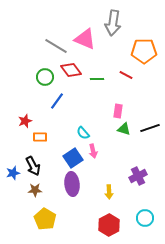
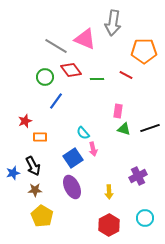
blue line: moved 1 px left
pink arrow: moved 2 px up
purple ellipse: moved 3 px down; rotated 20 degrees counterclockwise
yellow pentagon: moved 3 px left, 3 px up
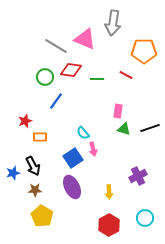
red diamond: rotated 45 degrees counterclockwise
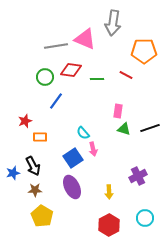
gray line: rotated 40 degrees counterclockwise
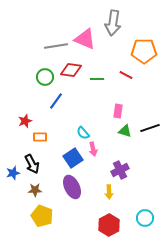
green triangle: moved 1 px right, 2 px down
black arrow: moved 1 px left, 2 px up
purple cross: moved 18 px left, 6 px up
yellow pentagon: rotated 10 degrees counterclockwise
